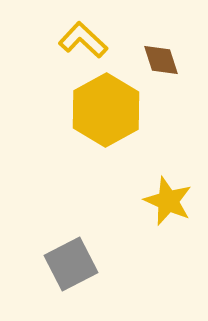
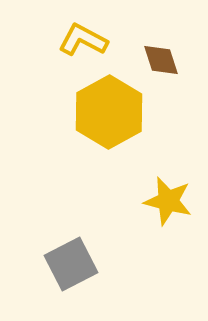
yellow L-shape: rotated 15 degrees counterclockwise
yellow hexagon: moved 3 px right, 2 px down
yellow star: rotated 9 degrees counterclockwise
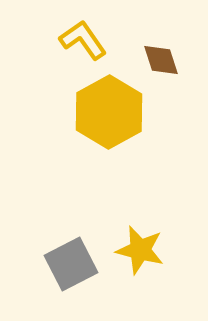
yellow L-shape: rotated 27 degrees clockwise
yellow star: moved 28 px left, 49 px down
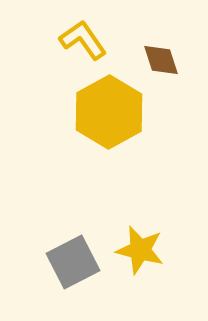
gray square: moved 2 px right, 2 px up
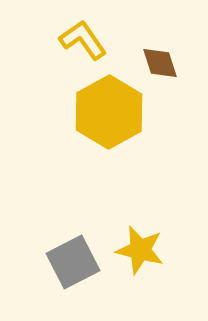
brown diamond: moved 1 px left, 3 px down
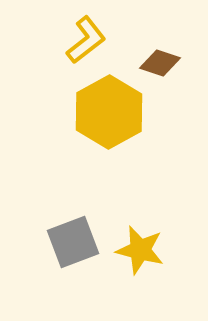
yellow L-shape: moved 3 px right; rotated 87 degrees clockwise
brown diamond: rotated 54 degrees counterclockwise
gray square: moved 20 px up; rotated 6 degrees clockwise
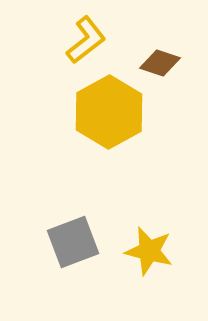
yellow star: moved 9 px right, 1 px down
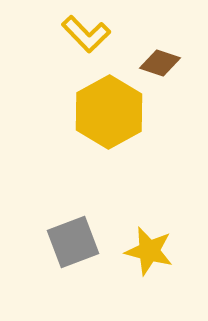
yellow L-shape: moved 6 px up; rotated 84 degrees clockwise
